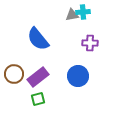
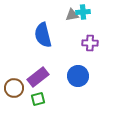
blue semicircle: moved 5 px right, 4 px up; rotated 25 degrees clockwise
brown circle: moved 14 px down
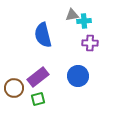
cyan cross: moved 1 px right, 9 px down
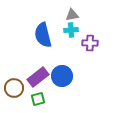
cyan cross: moved 13 px left, 9 px down
blue circle: moved 16 px left
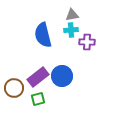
purple cross: moved 3 px left, 1 px up
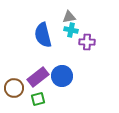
gray triangle: moved 3 px left, 2 px down
cyan cross: rotated 16 degrees clockwise
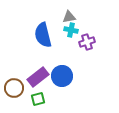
purple cross: rotated 21 degrees counterclockwise
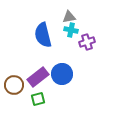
blue circle: moved 2 px up
brown circle: moved 3 px up
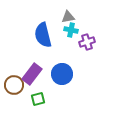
gray triangle: moved 1 px left
purple rectangle: moved 6 px left, 3 px up; rotated 15 degrees counterclockwise
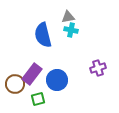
purple cross: moved 11 px right, 26 px down
blue circle: moved 5 px left, 6 px down
brown circle: moved 1 px right, 1 px up
